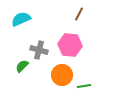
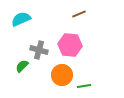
brown line: rotated 40 degrees clockwise
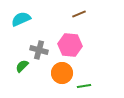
orange circle: moved 2 px up
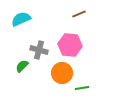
green line: moved 2 px left, 2 px down
